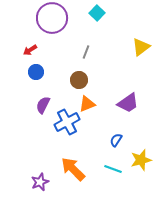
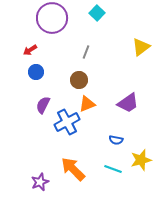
blue semicircle: rotated 112 degrees counterclockwise
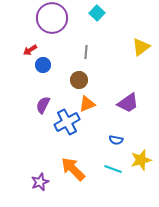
gray line: rotated 16 degrees counterclockwise
blue circle: moved 7 px right, 7 px up
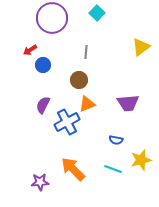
purple trapezoid: rotated 30 degrees clockwise
purple star: rotated 18 degrees clockwise
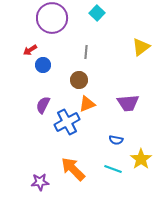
yellow star: moved 1 px up; rotated 20 degrees counterclockwise
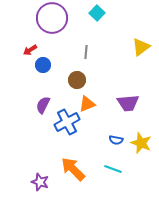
brown circle: moved 2 px left
yellow star: moved 16 px up; rotated 15 degrees counterclockwise
purple star: rotated 24 degrees clockwise
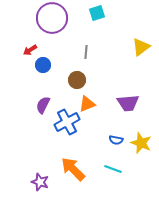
cyan square: rotated 28 degrees clockwise
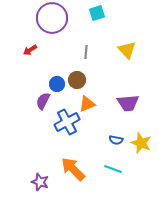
yellow triangle: moved 14 px left, 3 px down; rotated 36 degrees counterclockwise
blue circle: moved 14 px right, 19 px down
purple semicircle: moved 4 px up
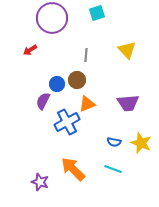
gray line: moved 3 px down
blue semicircle: moved 2 px left, 2 px down
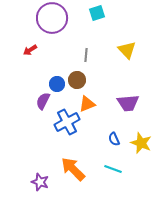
blue semicircle: moved 3 px up; rotated 56 degrees clockwise
